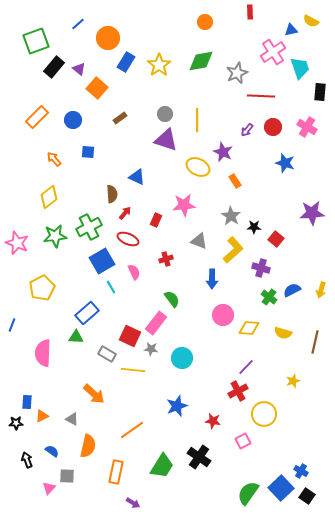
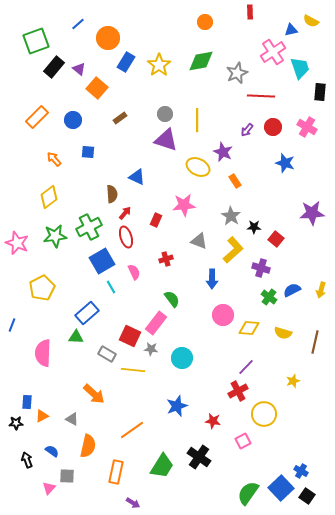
red ellipse at (128, 239): moved 2 px left, 2 px up; rotated 50 degrees clockwise
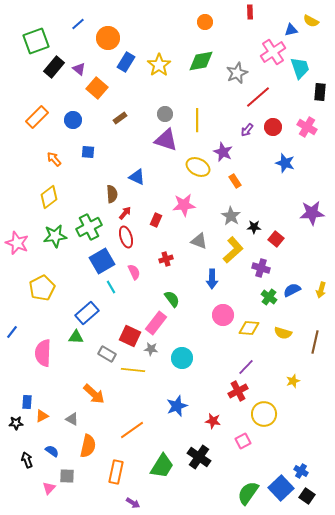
red line at (261, 96): moved 3 px left, 1 px down; rotated 44 degrees counterclockwise
blue line at (12, 325): moved 7 px down; rotated 16 degrees clockwise
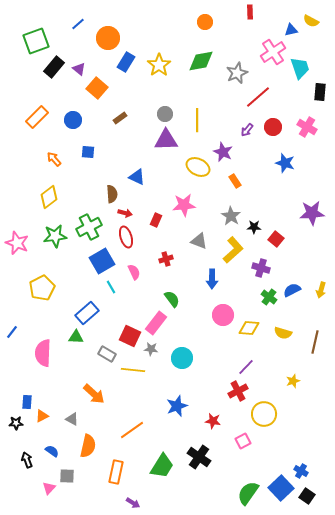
purple triangle at (166, 140): rotated 20 degrees counterclockwise
red arrow at (125, 213): rotated 64 degrees clockwise
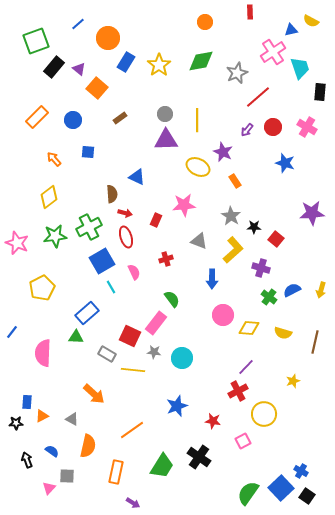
gray star at (151, 349): moved 3 px right, 3 px down
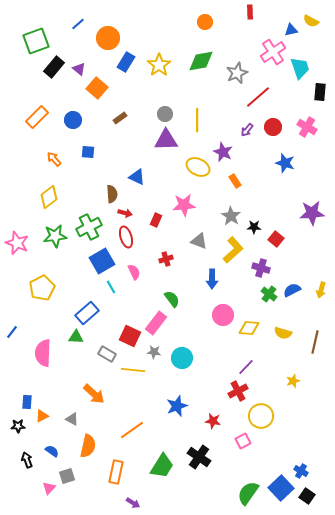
green cross at (269, 297): moved 3 px up
yellow circle at (264, 414): moved 3 px left, 2 px down
black star at (16, 423): moved 2 px right, 3 px down
gray square at (67, 476): rotated 21 degrees counterclockwise
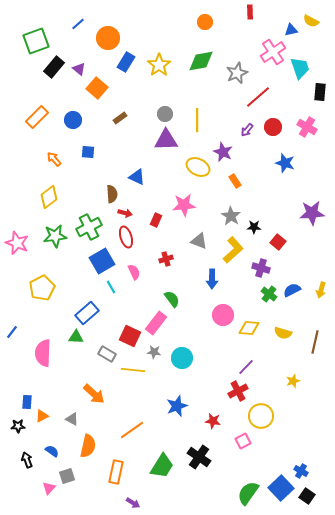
red square at (276, 239): moved 2 px right, 3 px down
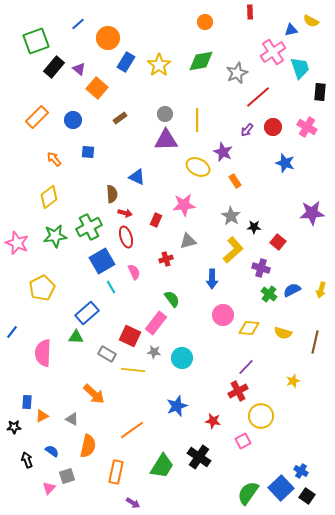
gray triangle at (199, 241): moved 11 px left; rotated 36 degrees counterclockwise
black star at (18, 426): moved 4 px left, 1 px down
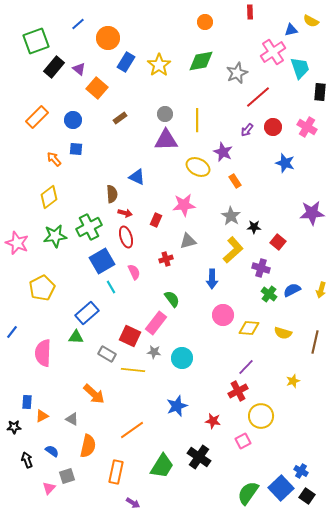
blue square at (88, 152): moved 12 px left, 3 px up
